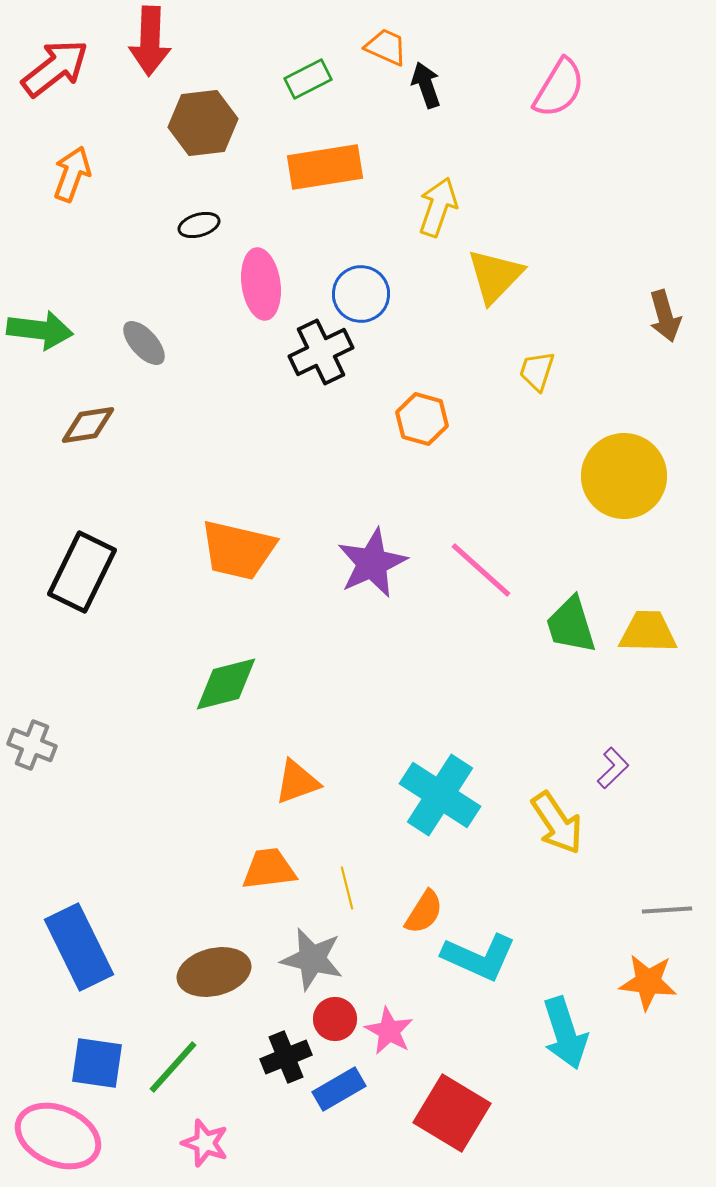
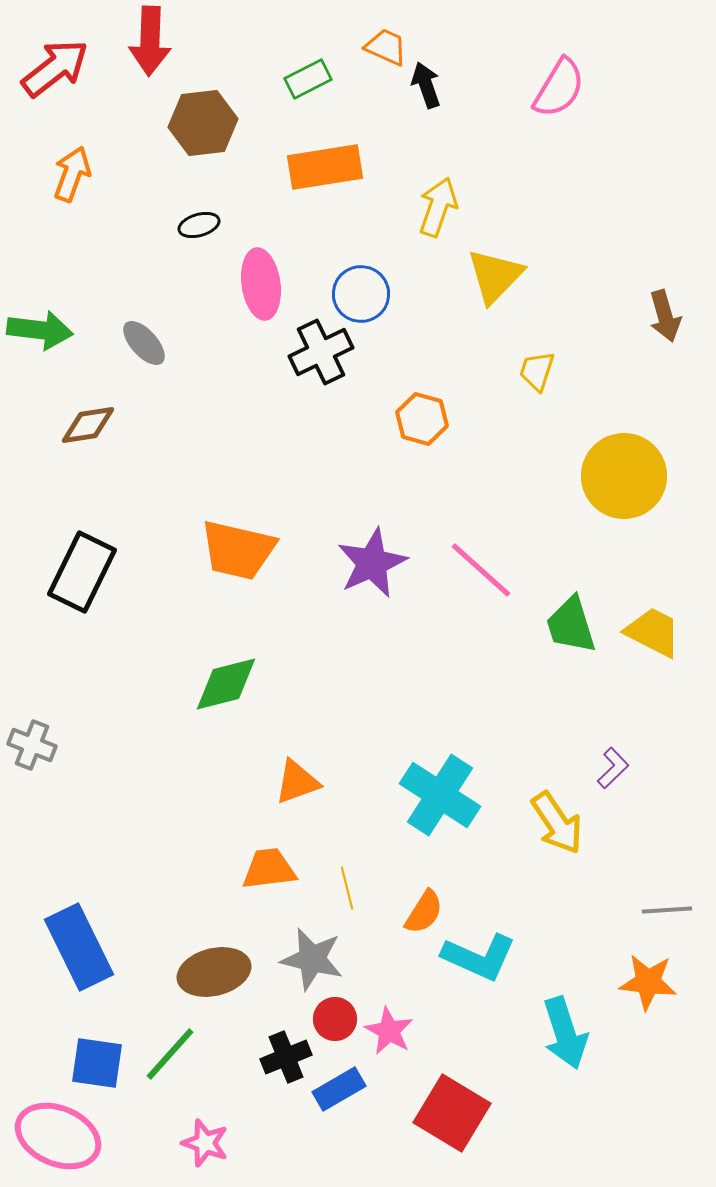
yellow trapezoid at (648, 632): moved 5 px right; rotated 26 degrees clockwise
green line at (173, 1067): moved 3 px left, 13 px up
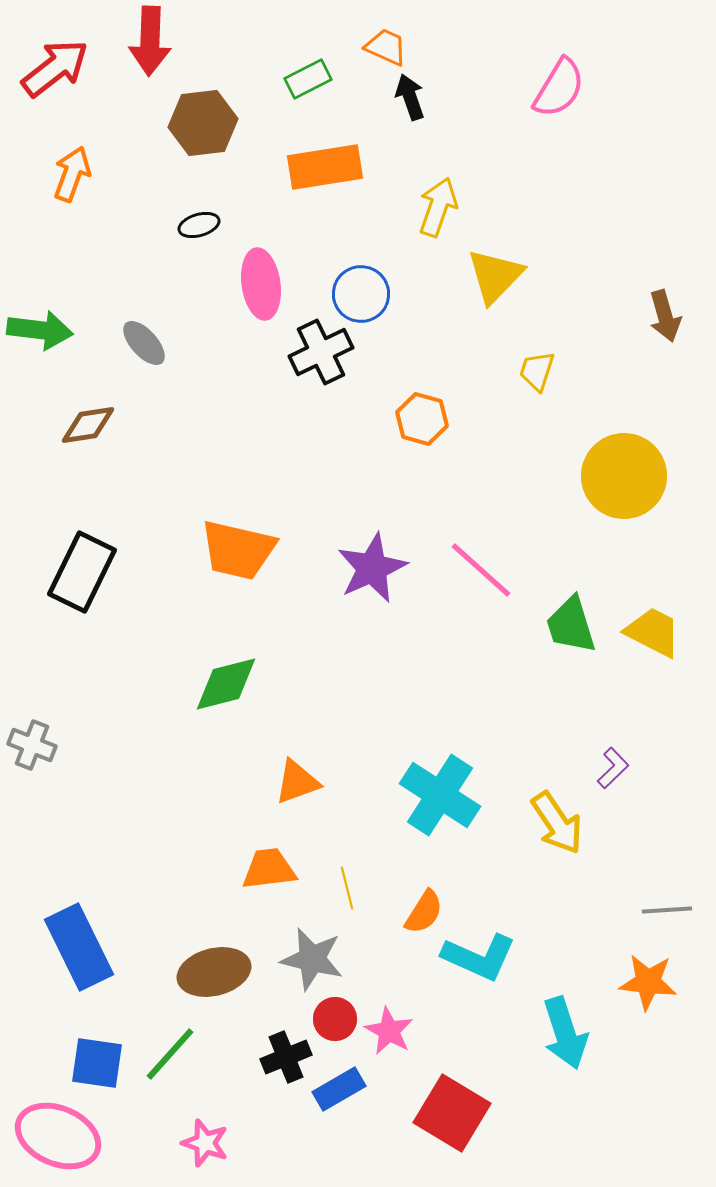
black arrow at (426, 85): moved 16 px left, 12 px down
purple star at (372, 563): moved 5 px down
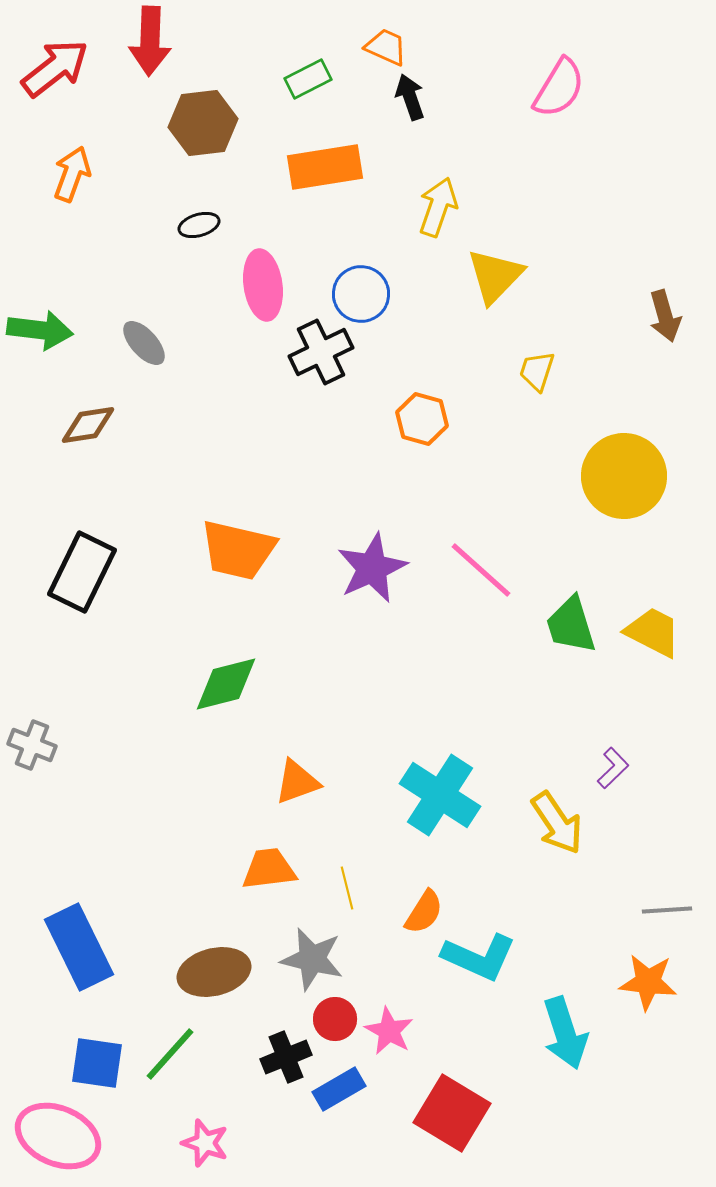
pink ellipse at (261, 284): moved 2 px right, 1 px down
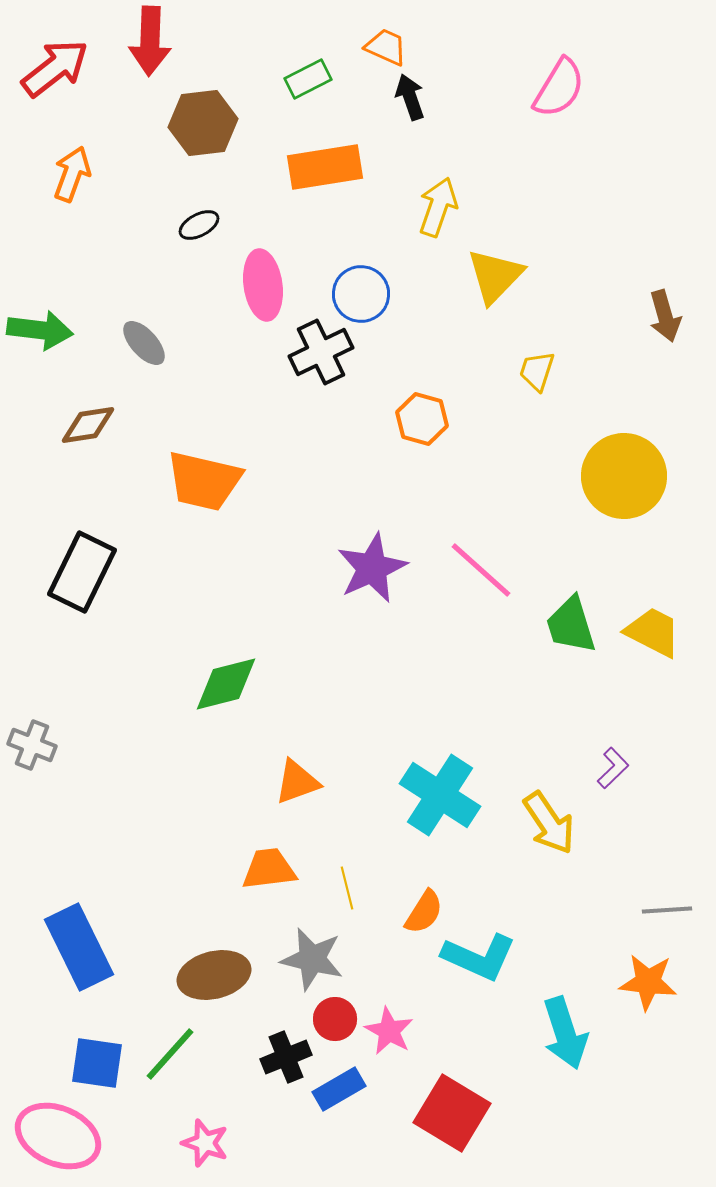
black ellipse at (199, 225): rotated 12 degrees counterclockwise
orange trapezoid at (238, 550): moved 34 px left, 69 px up
yellow arrow at (557, 823): moved 8 px left
brown ellipse at (214, 972): moved 3 px down
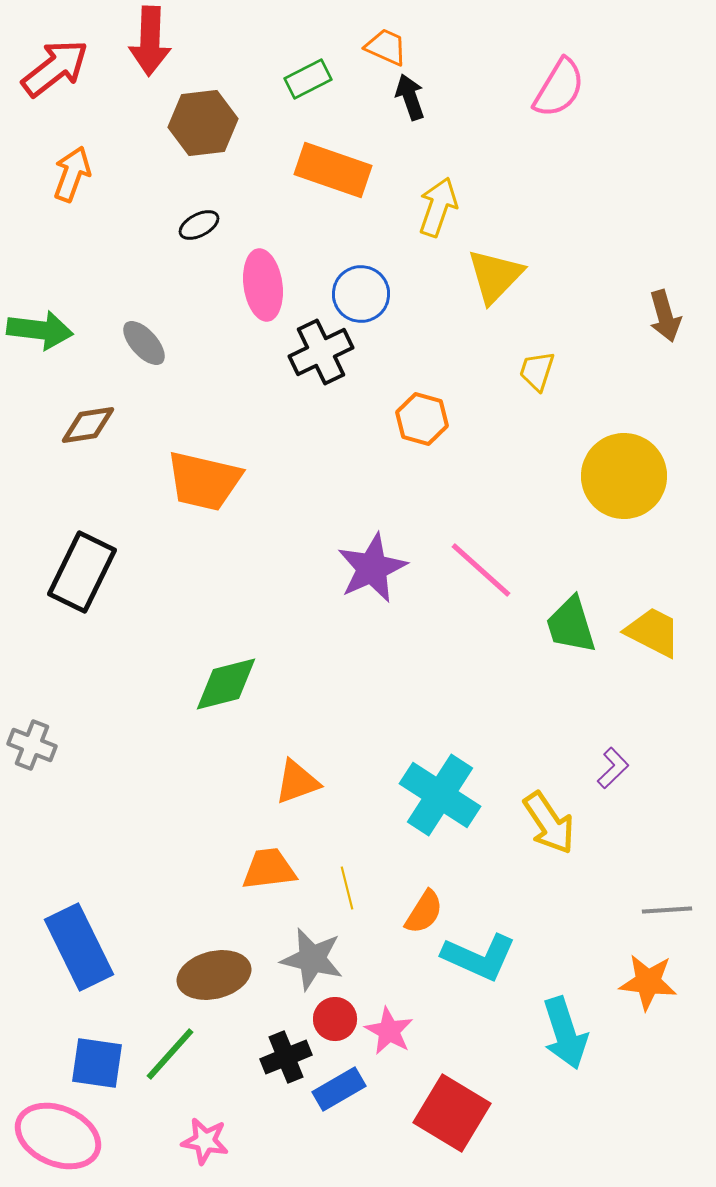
orange rectangle at (325, 167): moved 8 px right, 3 px down; rotated 28 degrees clockwise
pink star at (205, 1143): moved 2 px up; rotated 9 degrees counterclockwise
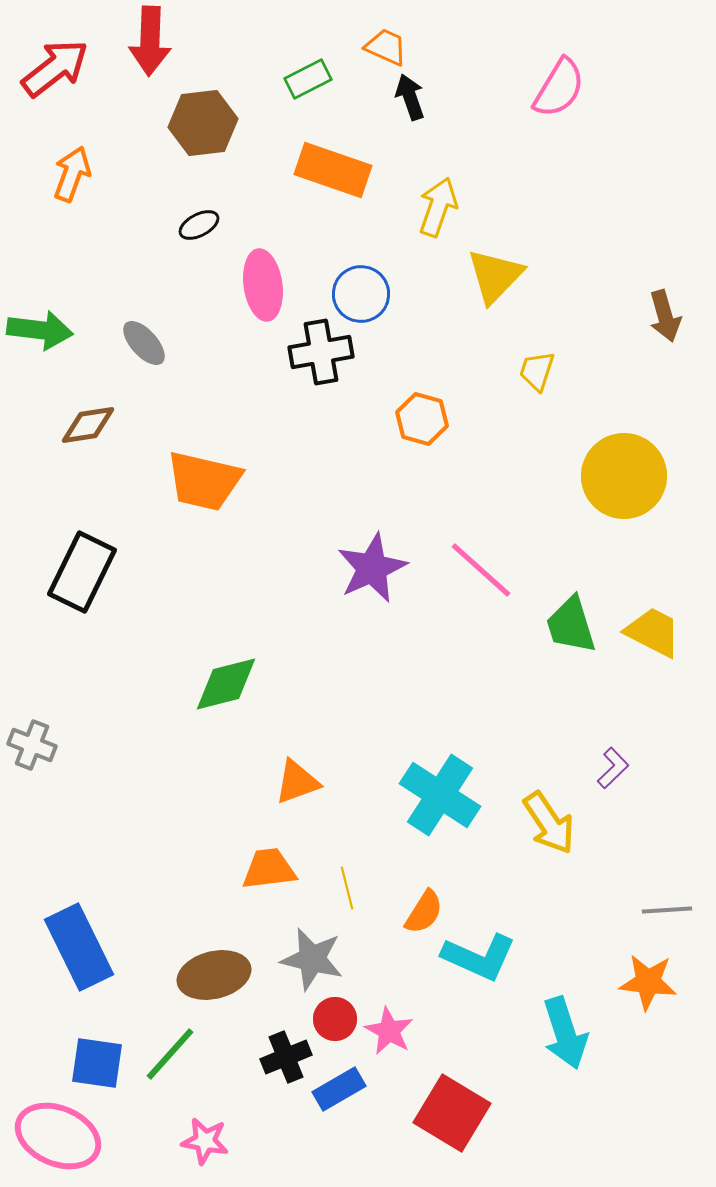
black cross at (321, 352): rotated 16 degrees clockwise
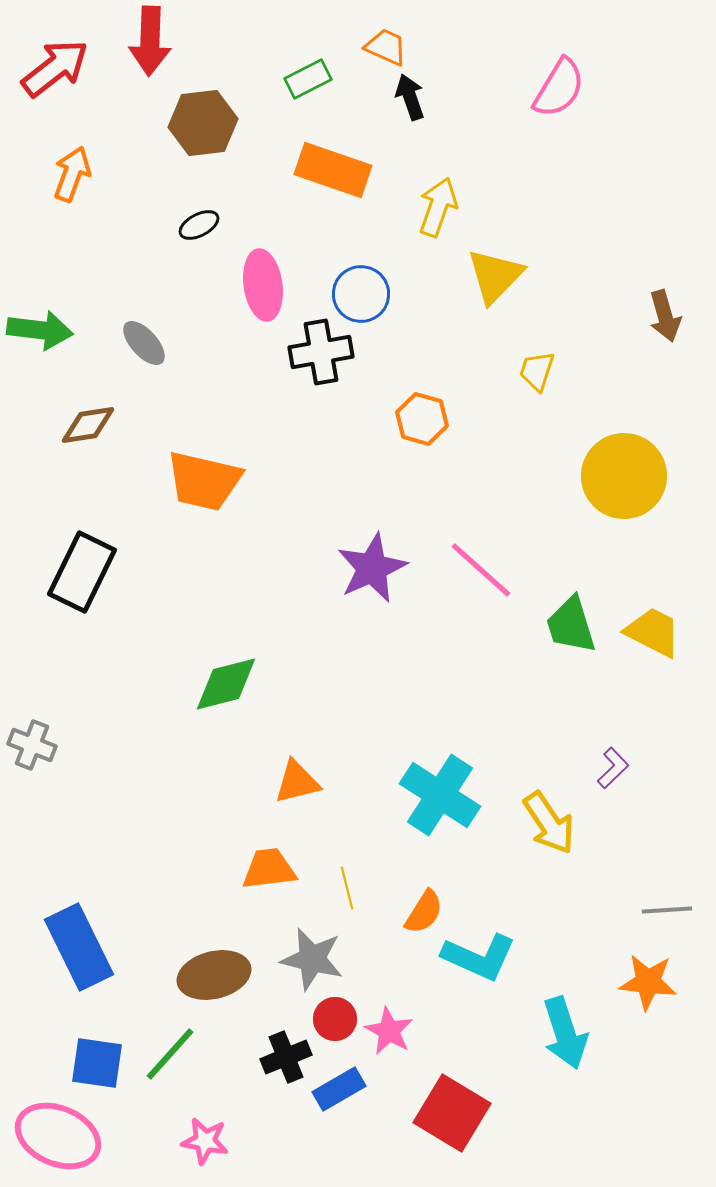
orange triangle at (297, 782): rotated 6 degrees clockwise
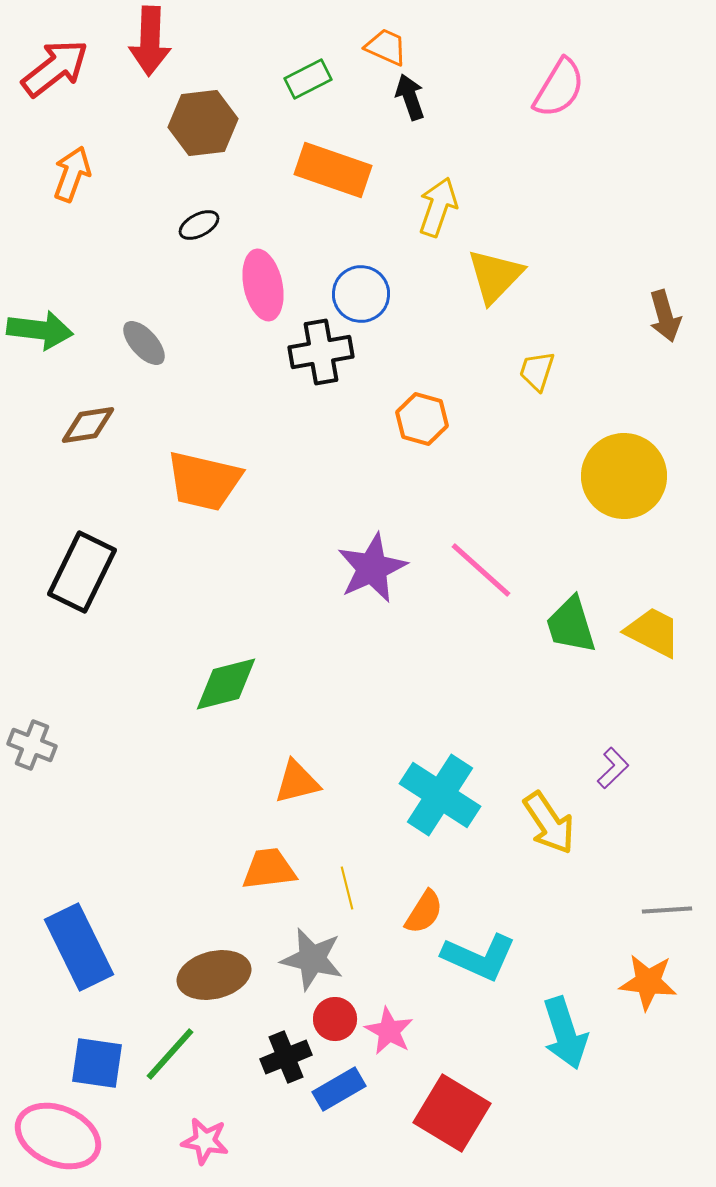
pink ellipse at (263, 285): rotated 4 degrees counterclockwise
